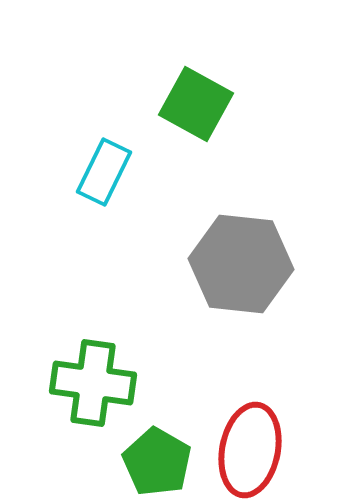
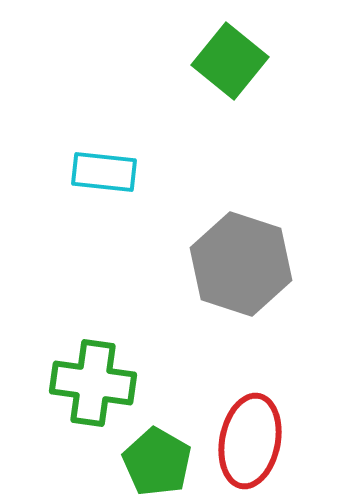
green square: moved 34 px right, 43 px up; rotated 10 degrees clockwise
cyan rectangle: rotated 70 degrees clockwise
gray hexagon: rotated 12 degrees clockwise
red ellipse: moved 9 px up
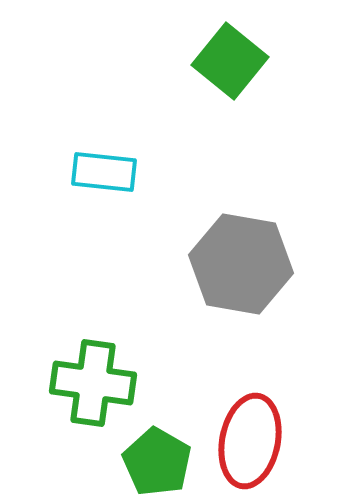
gray hexagon: rotated 8 degrees counterclockwise
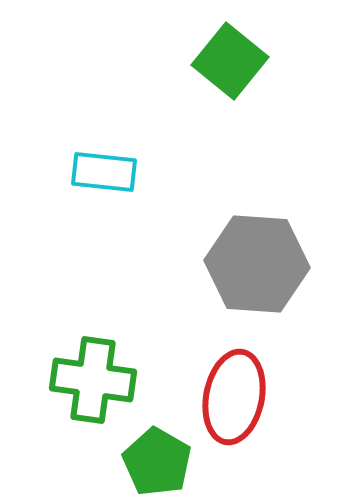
gray hexagon: moved 16 px right; rotated 6 degrees counterclockwise
green cross: moved 3 px up
red ellipse: moved 16 px left, 44 px up
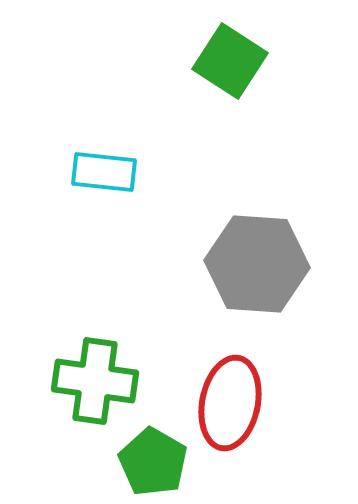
green square: rotated 6 degrees counterclockwise
green cross: moved 2 px right, 1 px down
red ellipse: moved 4 px left, 6 px down
green pentagon: moved 4 px left
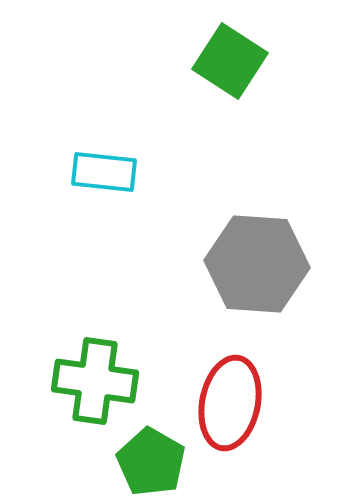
green pentagon: moved 2 px left
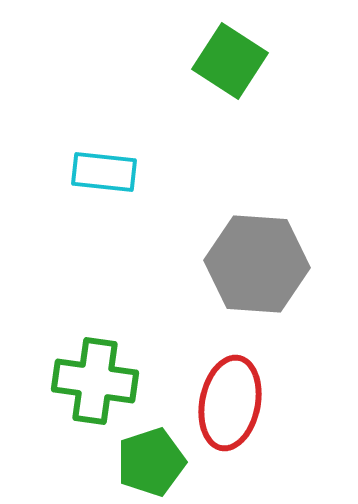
green pentagon: rotated 24 degrees clockwise
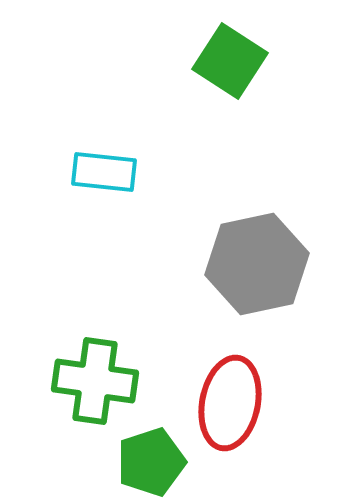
gray hexagon: rotated 16 degrees counterclockwise
